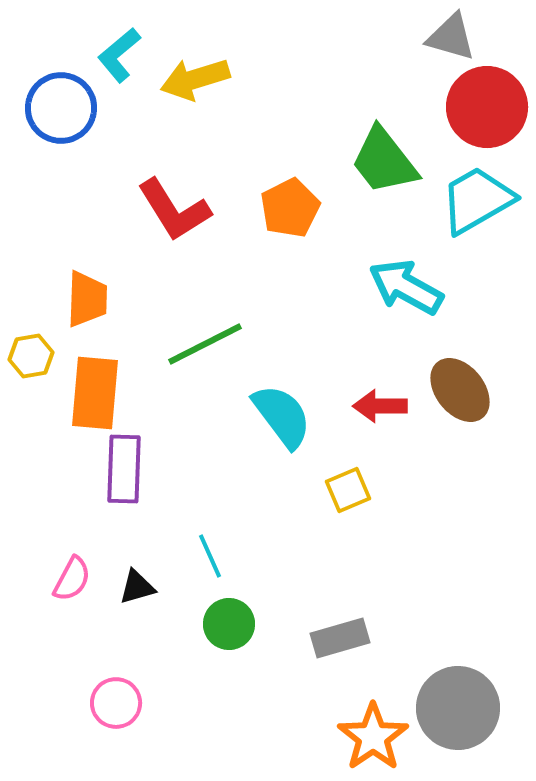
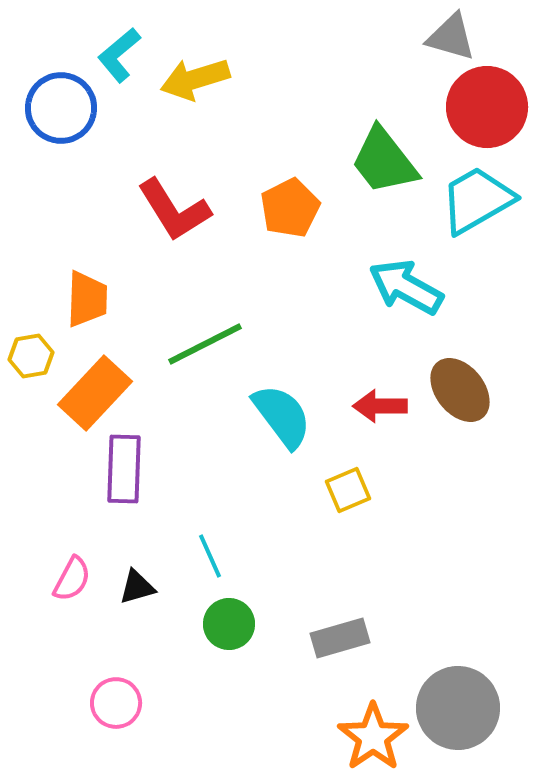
orange rectangle: rotated 38 degrees clockwise
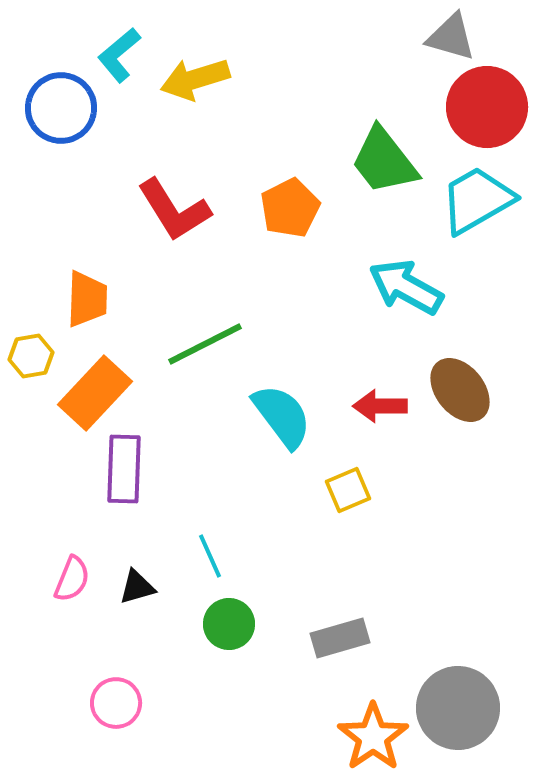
pink semicircle: rotated 6 degrees counterclockwise
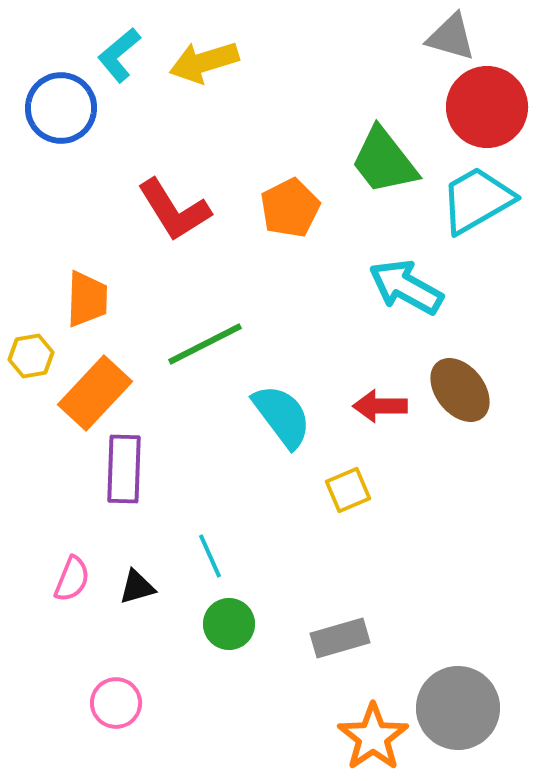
yellow arrow: moved 9 px right, 17 px up
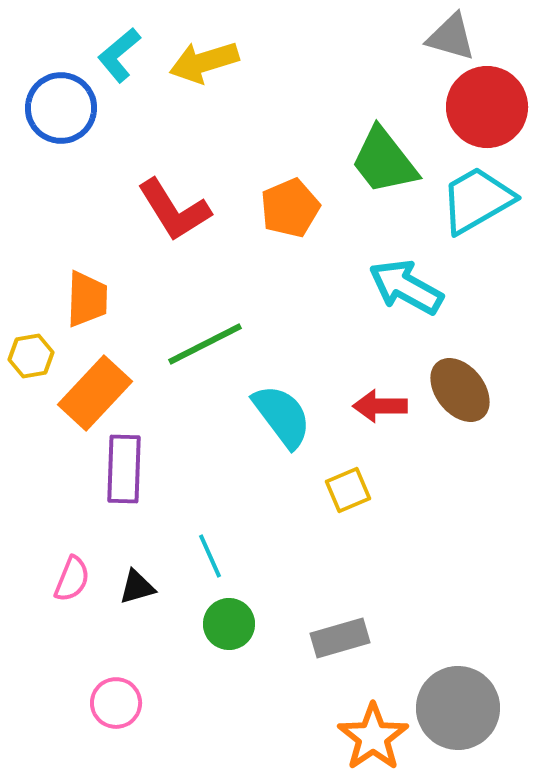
orange pentagon: rotated 4 degrees clockwise
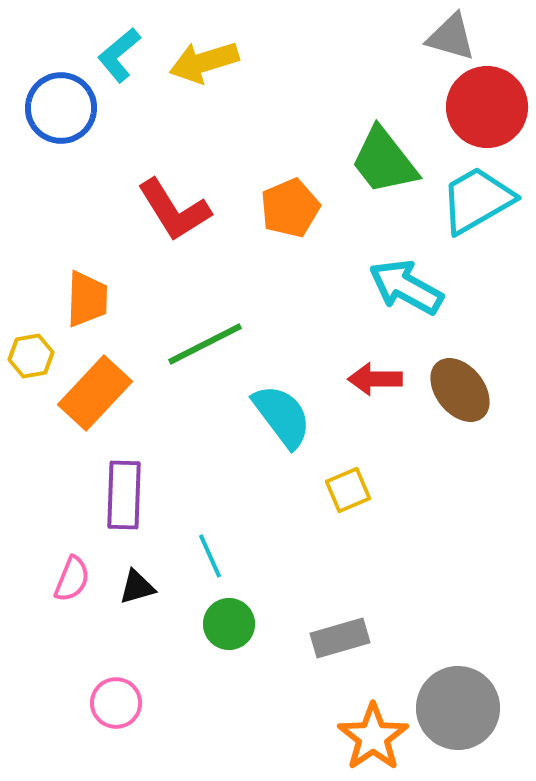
red arrow: moved 5 px left, 27 px up
purple rectangle: moved 26 px down
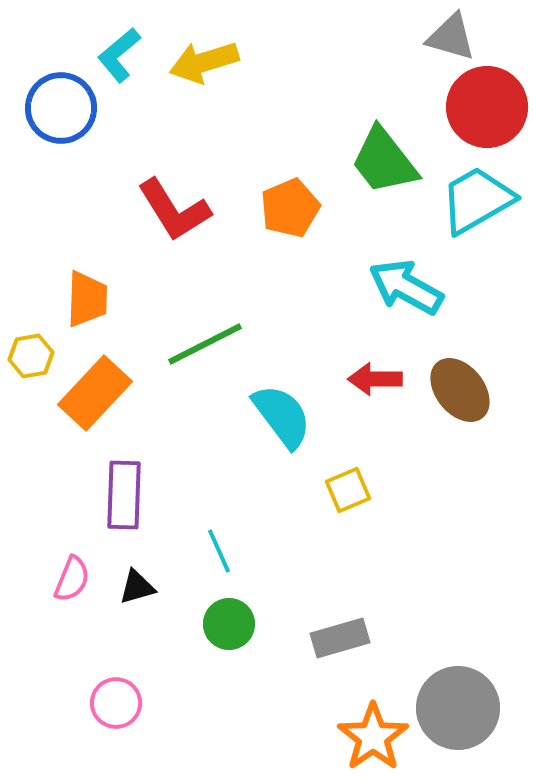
cyan line: moved 9 px right, 5 px up
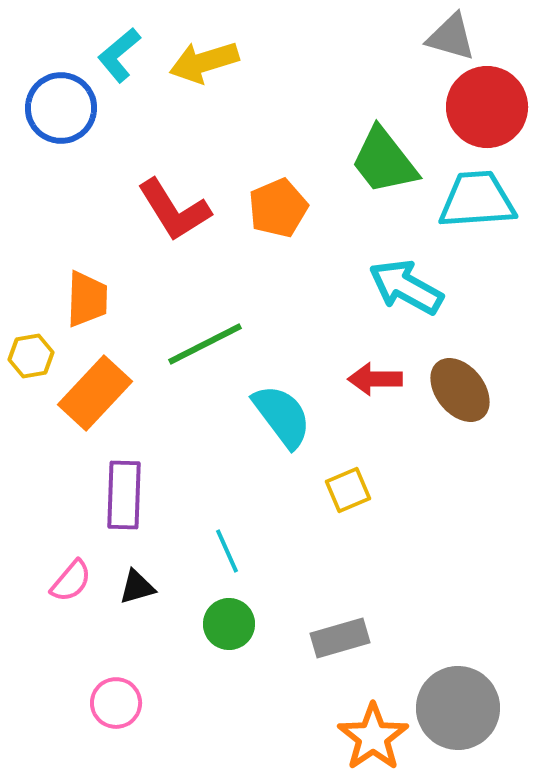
cyan trapezoid: rotated 26 degrees clockwise
orange pentagon: moved 12 px left
cyan line: moved 8 px right
pink semicircle: moved 1 px left, 2 px down; rotated 18 degrees clockwise
